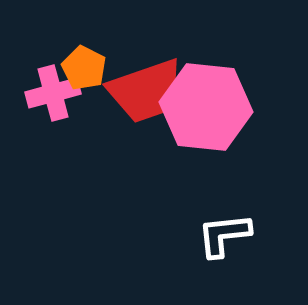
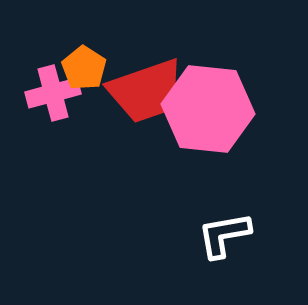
orange pentagon: rotated 6 degrees clockwise
pink hexagon: moved 2 px right, 2 px down
white L-shape: rotated 4 degrees counterclockwise
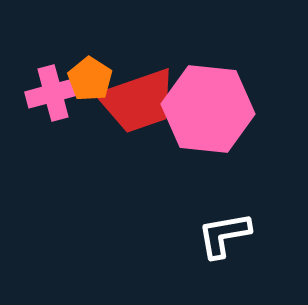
orange pentagon: moved 6 px right, 11 px down
red trapezoid: moved 8 px left, 10 px down
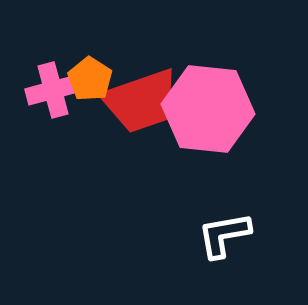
pink cross: moved 3 px up
red trapezoid: moved 3 px right
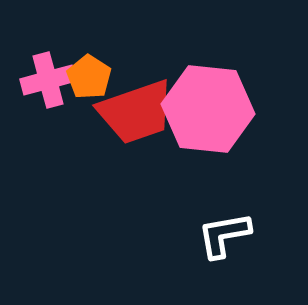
orange pentagon: moved 1 px left, 2 px up
pink cross: moved 5 px left, 10 px up
red trapezoid: moved 5 px left, 11 px down
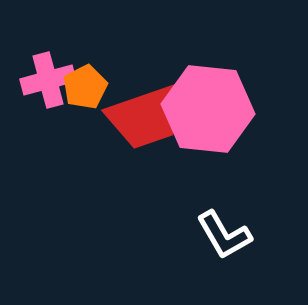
orange pentagon: moved 4 px left, 10 px down; rotated 12 degrees clockwise
red trapezoid: moved 9 px right, 5 px down
white L-shape: rotated 110 degrees counterclockwise
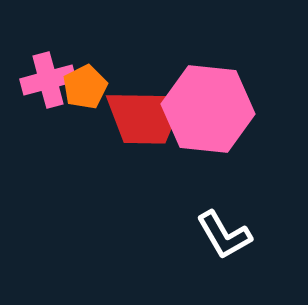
red trapezoid: rotated 20 degrees clockwise
